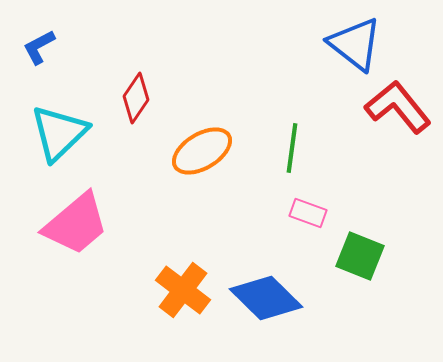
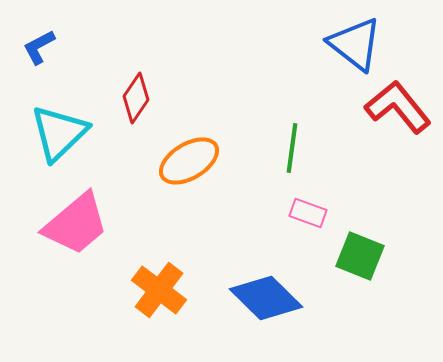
orange ellipse: moved 13 px left, 10 px down
orange cross: moved 24 px left
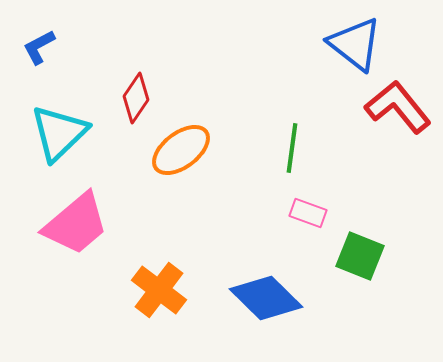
orange ellipse: moved 8 px left, 11 px up; rotated 6 degrees counterclockwise
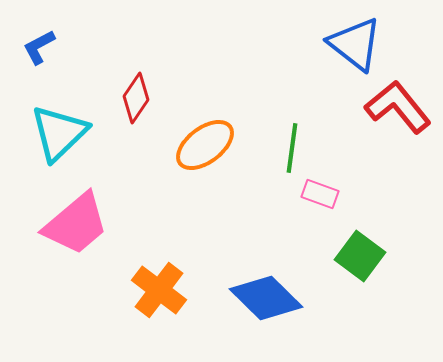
orange ellipse: moved 24 px right, 5 px up
pink rectangle: moved 12 px right, 19 px up
green square: rotated 15 degrees clockwise
